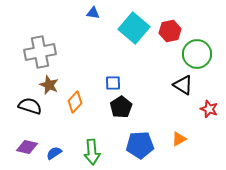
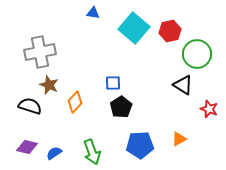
green arrow: rotated 15 degrees counterclockwise
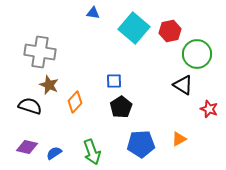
gray cross: rotated 20 degrees clockwise
blue square: moved 1 px right, 2 px up
blue pentagon: moved 1 px right, 1 px up
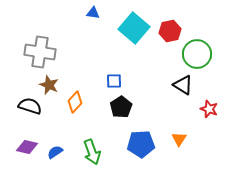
orange triangle: rotated 28 degrees counterclockwise
blue semicircle: moved 1 px right, 1 px up
